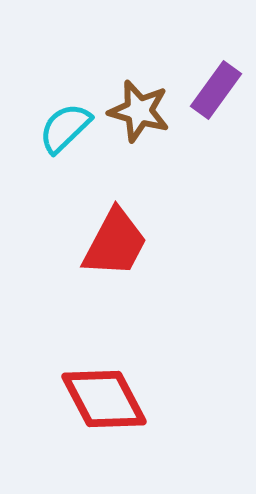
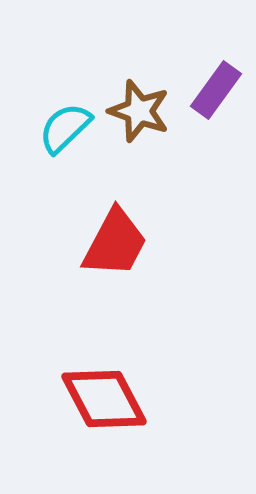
brown star: rotated 4 degrees clockwise
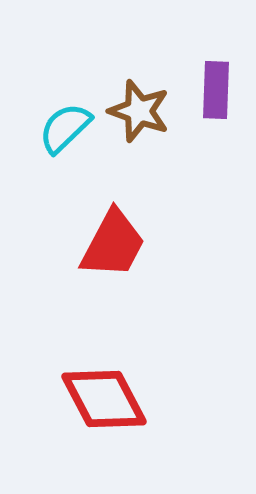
purple rectangle: rotated 34 degrees counterclockwise
red trapezoid: moved 2 px left, 1 px down
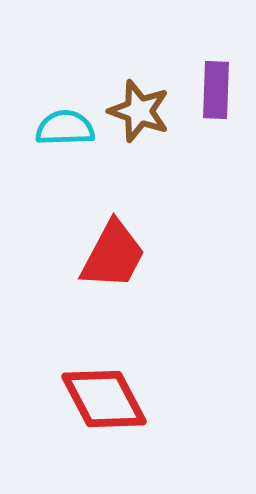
cyan semicircle: rotated 42 degrees clockwise
red trapezoid: moved 11 px down
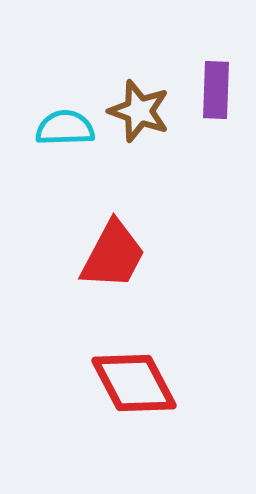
red diamond: moved 30 px right, 16 px up
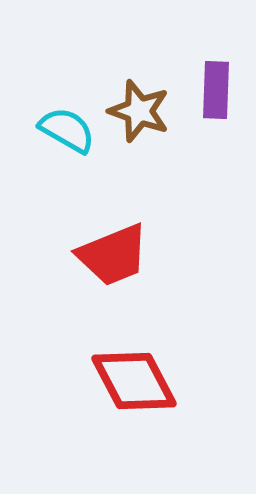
cyan semicircle: moved 2 px right, 2 px down; rotated 32 degrees clockwise
red trapezoid: rotated 40 degrees clockwise
red diamond: moved 2 px up
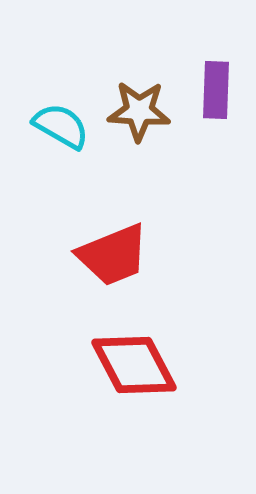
brown star: rotated 16 degrees counterclockwise
cyan semicircle: moved 6 px left, 4 px up
red diamond: moved 16 px up
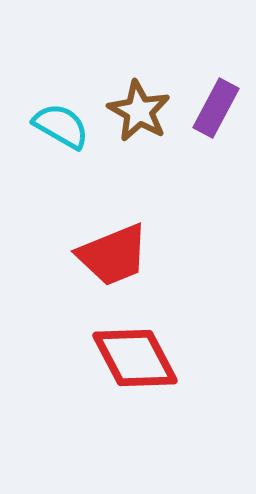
purple rectangle: moved 18 px down; rotated 26 degrees clockwise
brown star: rotated 26 degrees clockwise
red diamond: moved 1 px right, 7 px up
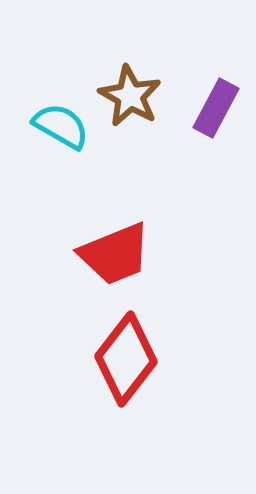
brown star: moved 9 px left, 15 px up
red trapezoid: moved 2 px right, 1 px up
red diamond: moved 9 px left, 1 px down; rotated 66 degrees clockwise
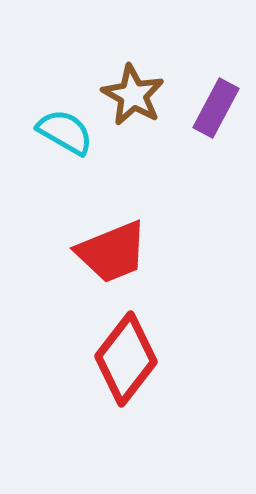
brown star: moved 3 px right, 1 px up
cyan semicircle: moved 4 px right, 6 px down
red trapezoid: moved 3 px left, 2 px up
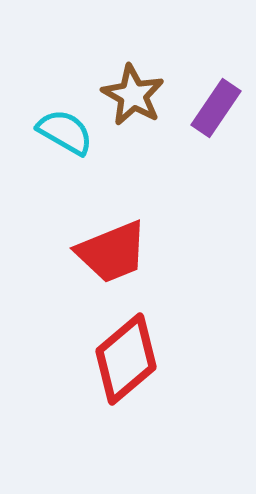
purple rectangle: rotated 6 degrees clockwise
red diamond: rotated 12 degrees clockwise
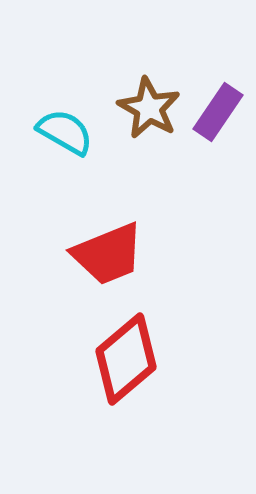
brown star: moved 16 px right, 13 px down
purple rectangle: moved 2 px right, 4 px down
red trapezoid: moved 4 px left, 2 px down
